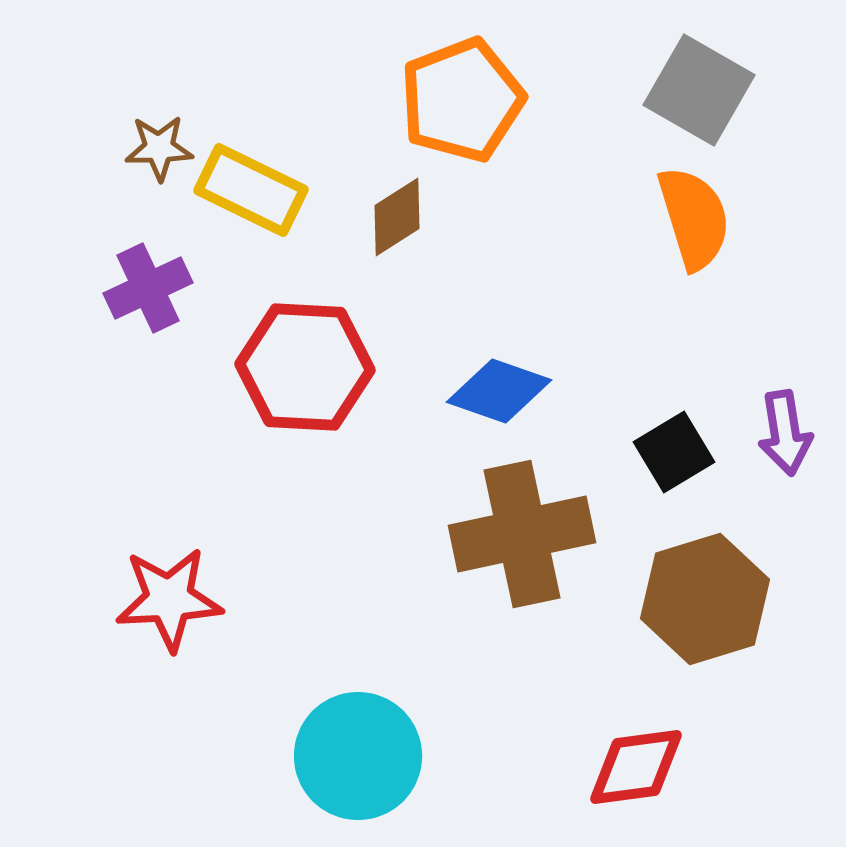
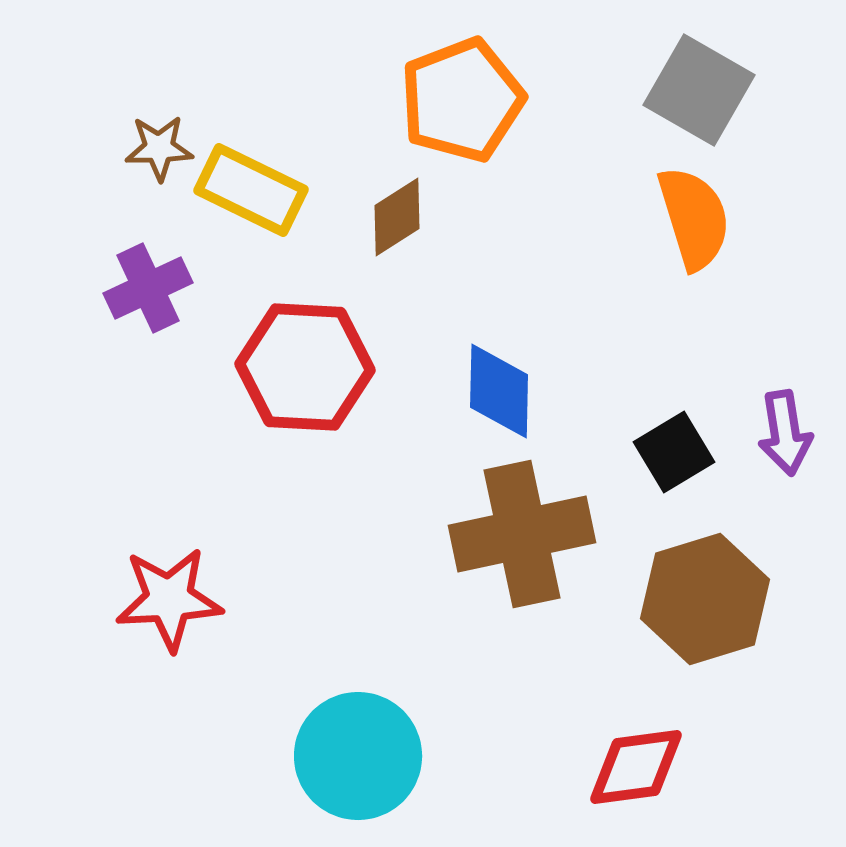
blue diamond: rotated 72 degrees clockwise
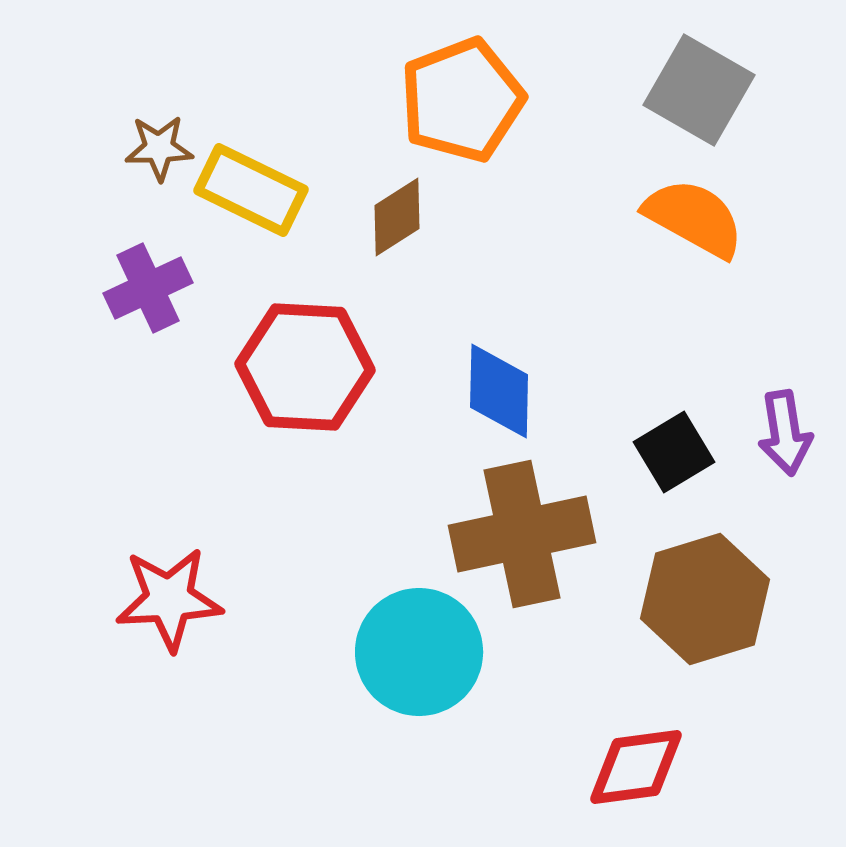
orange semicircle: rotated 44 degrees counterclockwise
cyan circle: moved 61 px right, 104 px up
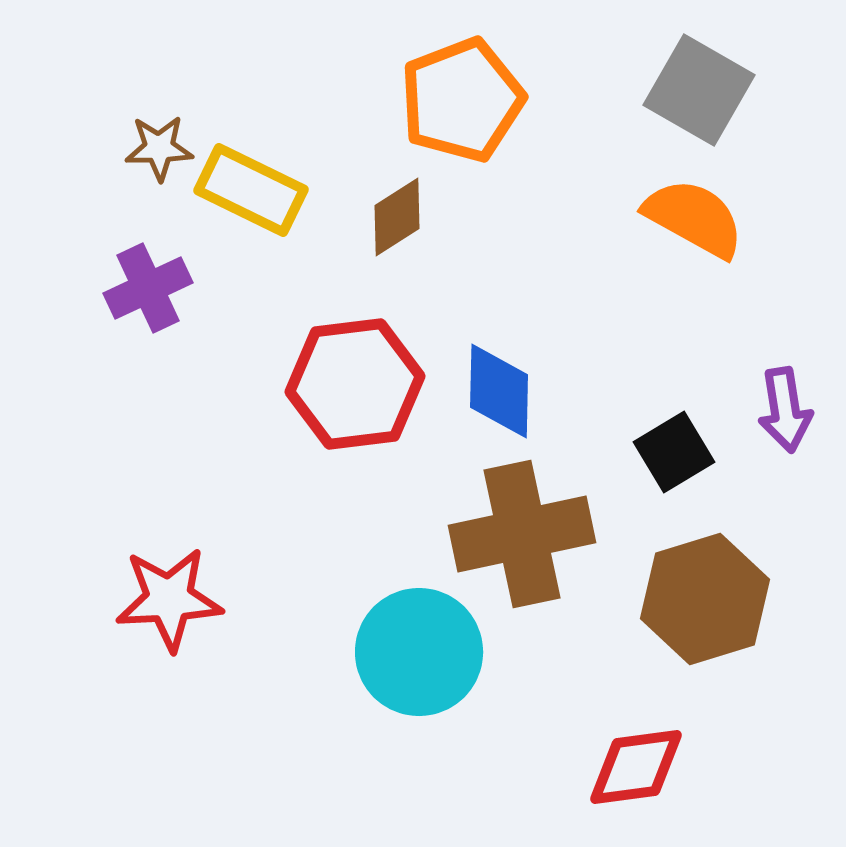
red hexagon: moved 50 px right, 17 px down; rotated 10 degrees counterclockwise
purple arrow: moved 23 px up
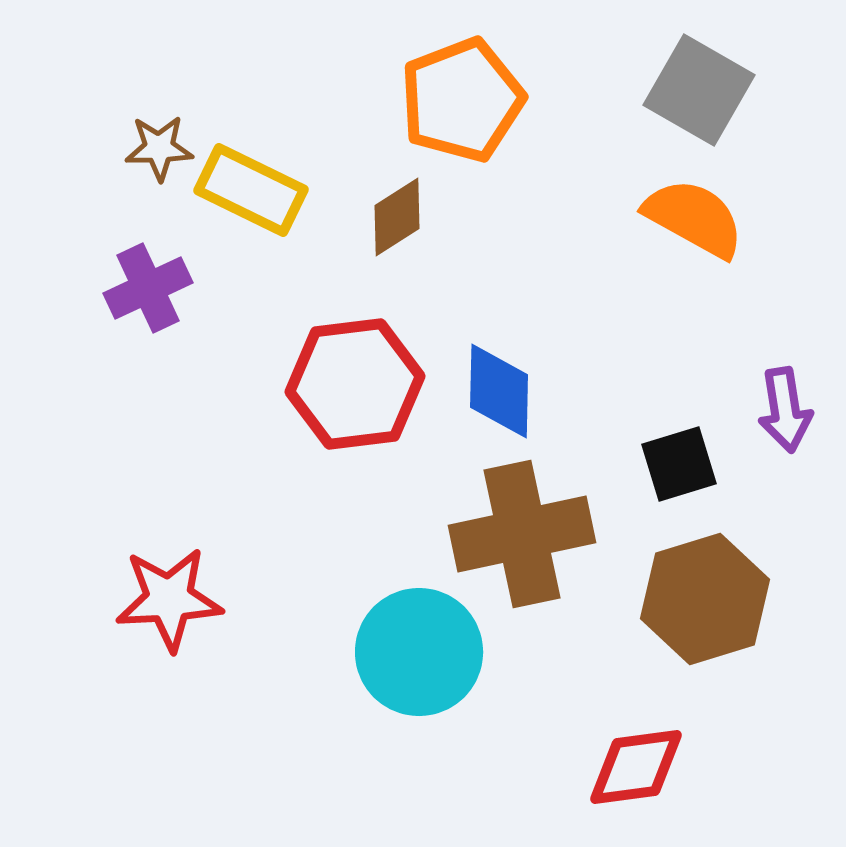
black square: moved 5 px right, 12 px down; rotated 14 degrees clockwise
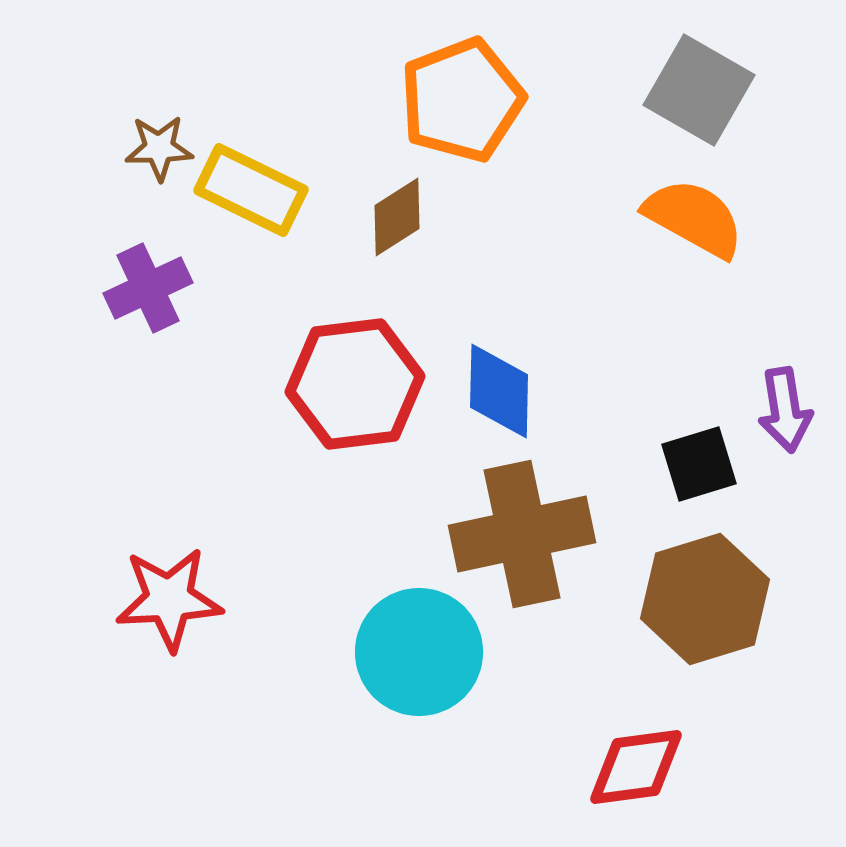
black square: moved 20 px right
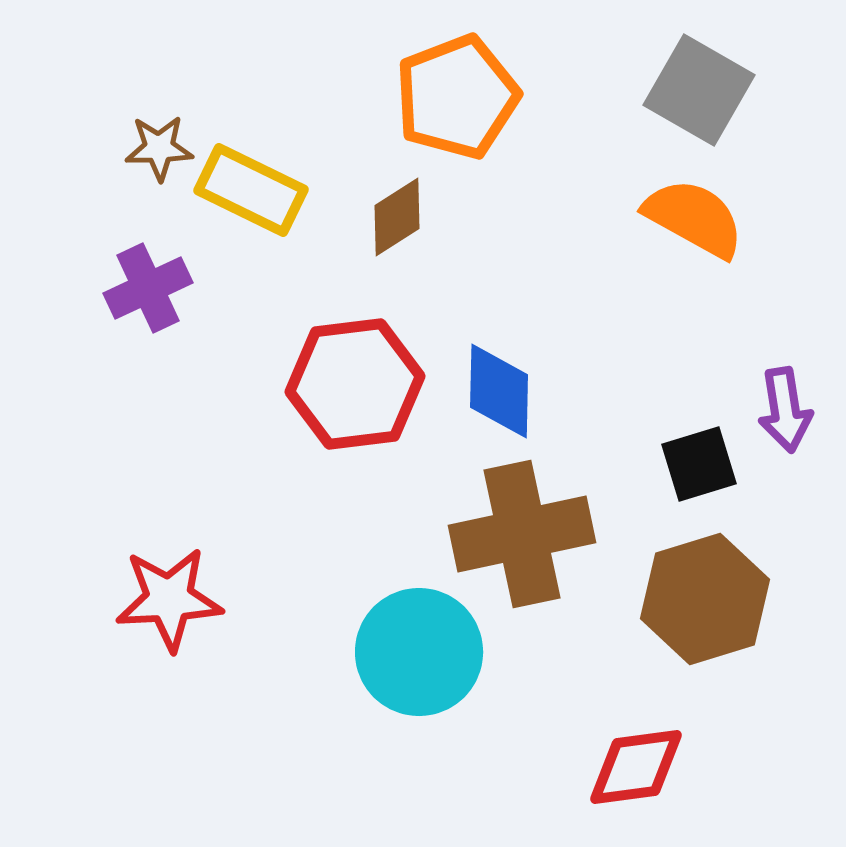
orange pentagon: moved 5 px left, 3 px up
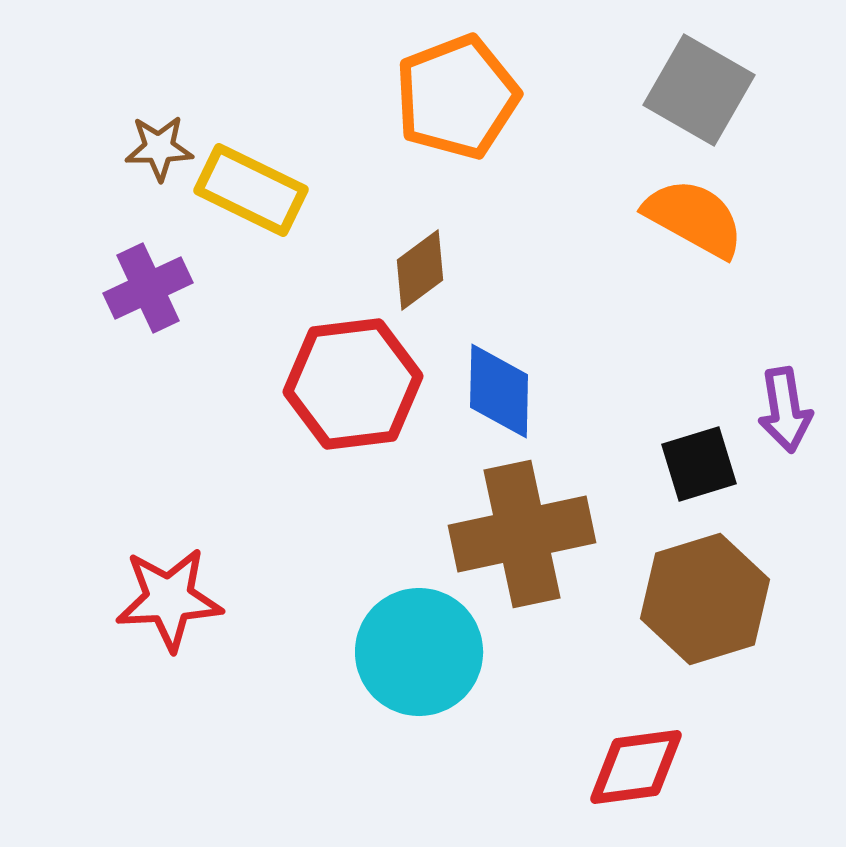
brown diamond: moved 23 px right, 53 px down; rotated 4 degrees counterclockwise
red hexagon: moved 2 px left
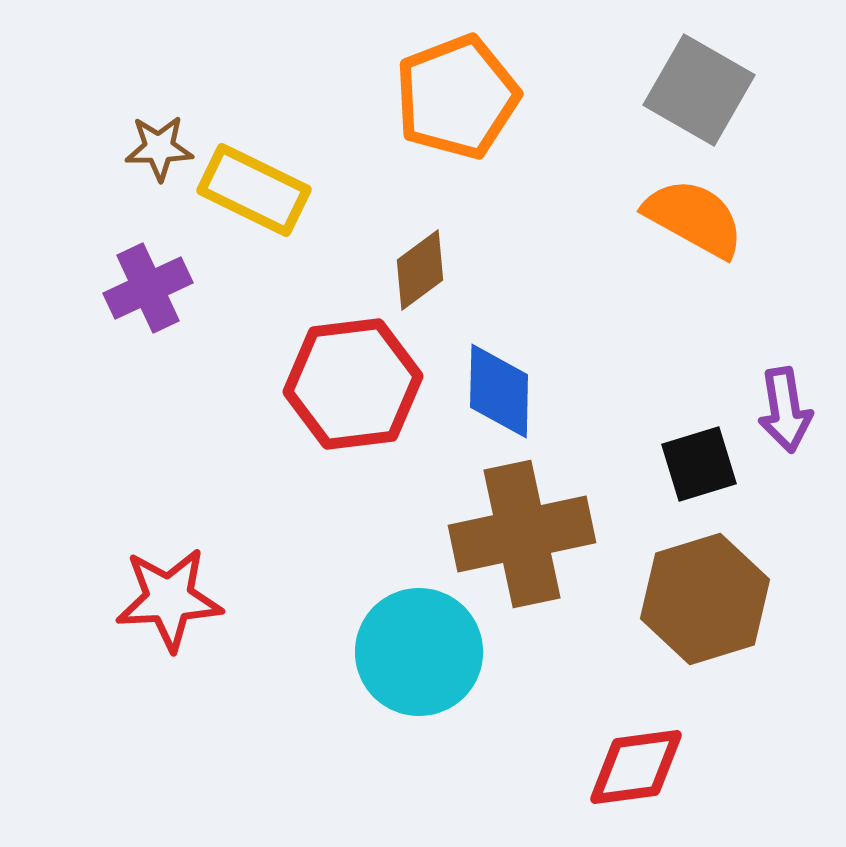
yellow rectangle: moved 3 px right
